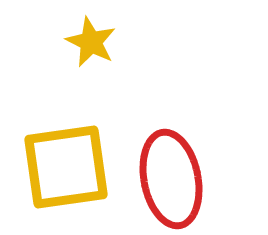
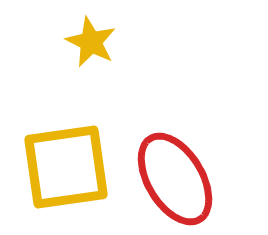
red ellipse: moved 4 px right; rotated 20 degrees counterclockwise
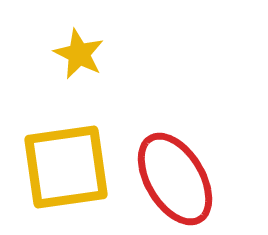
yellow star: moved 12 px left, 12 px down
